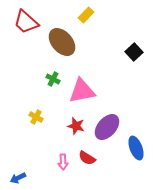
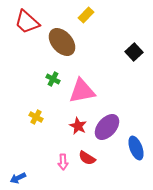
red trapezoid: moved 1 px right
red star: moved 2 px right; rotated 12 degrees clockwise
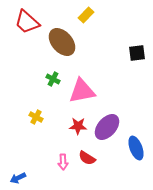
black square: moved 3 px right, 1 px down; rotated 36 degrees clockwise
red star: rotated 24 degrees counterclockwise
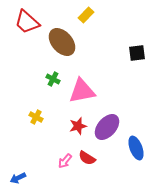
red star: rotated 18 degrees counterclockwise
pink arrow: moved 2 px right, 1 px up; rotated 42 degrees clockwise
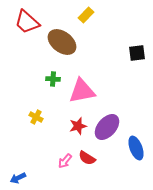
brown ellipse: rotated 12 degrees counterclockwise
green cross: rotated 24 degrees counterclockwise
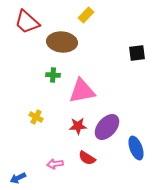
brown ellipse: rotated 32 degrees counterclockwise
green cross: moved 4 px up
red star: rotated 12 degrees clockwise
pink arrow: moved 10 px left, 3 px down; rotated 42 degrees clockwise
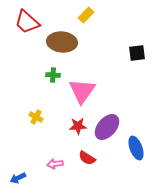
pink triangle: rotated 44 degrees counterclockwise
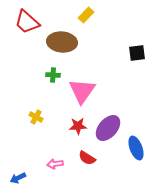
purple ellipse: moved 1 px right, 1 px down
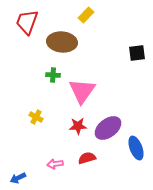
red trapezoid: rotated 68 degrees clockwise
purple ellipse: rotated 12 degrees clockwise
red semicircle: rotated 132 degrees clockwise
